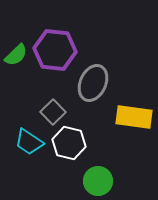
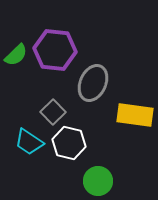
yellow rectangle: moved 1 px right, 2 px up
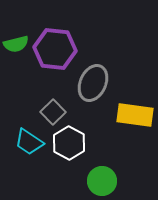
purple hexagon: moved 1 px up
green semicircle: moved 11 px up; rotated 30 degrees clockwise
white hexagon: rotated 16 degrees clockwise
green circle: moved 4 px right
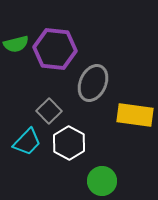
gray square: moved 4 px left, 1 px up
cyan trapezoid: moved 2 px left; rotated 80 degrees counterclockwise
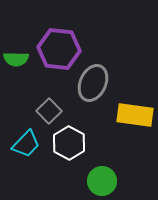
green semicircle: moved 15 px down; rotated 15 degrees clockwise
purple hexagon: moved 4 px right
cyan trapezoid: moved 1 px left, 2 px down
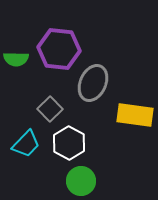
gray square: moved 1 px right, 2 px up
green circle: moved 21 px left
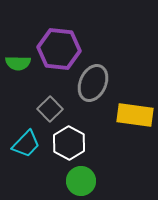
green semicircle: moved 2 px right, 4 px down
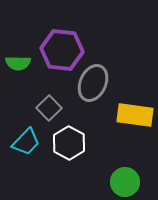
purple hexagon: moved 3 px right, 1 px down
gray square: moved 1 px left, 1 px up
cyan trapezoid: moved 2 px up
green circle: moved 44 px right, 1 px down
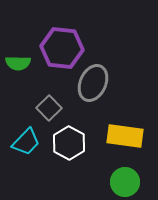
purple hexagon: moved 2 px up
yellow rectangle: moved 10 px left, 21 px down
